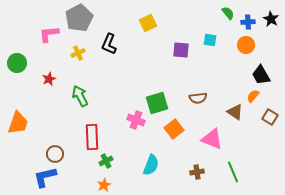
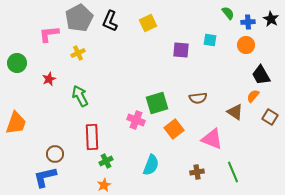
black L-shape: moved 1 px right, 23 px up
orange trapezoid: moved 2 px left
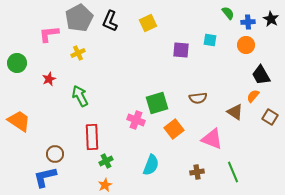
orange trapezoid: moved 3 px right, 2 px up; rotated 75 degrees counterclockwise
orange star: moved 1 px right
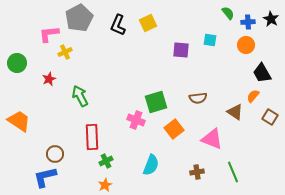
black L-shape: moved 8 px right, 4 px down
yellow cross: moved 13 px left, 1 px up
black trapezoid: moved 1 px right, 2 px up
green square: moved 1 px left, 1 px up
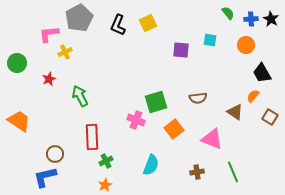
blue cross: moved 3 px right, 3 px up
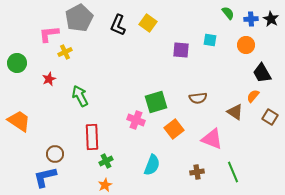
yellow square: rotated 30 degrees counterclockwise
cyan semicircle: moved 1 px right
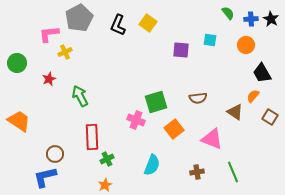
green cross: moved 1 px right, 2 px up
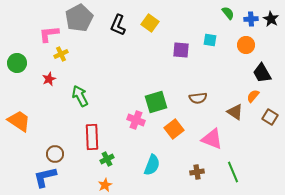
yellow square: moved 2 px right
yellow cross: moved 4 px left, 2 px down
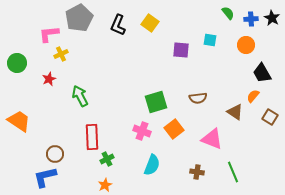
black star: moved 1 px right, 1 px up
pink cross: moved 6 px right, 11 px down
brown cross: rotated 16 degrees clockwise
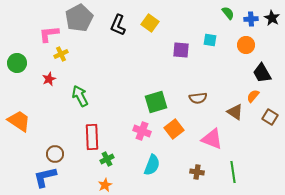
green line: rotated 15 degrees clockwise
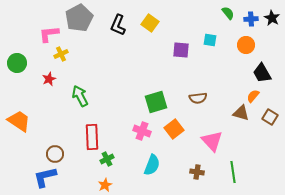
brown triangle: moved 6 px right, 1 px down; rotated 18 degrees counterclockwise
pink triangle: moved 2 px down; rotated 25 degrees clockwise
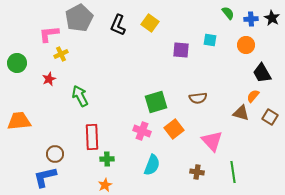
orange trapezoid: rotated 40 degrees counterclockwise
green cross: rotated 24 degrees clockwise
